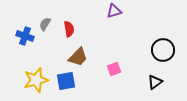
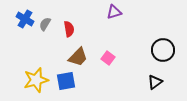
purple triangle: moved 1 px down
blue cross: moved 17 px up; rotated 12 degrees clockwise
pink square: moved 6 px left, 11 px up; rotated 32 degrees counterclockwise
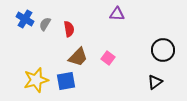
purple triangle: moved 3 px right, 2 px down; rotated 21 degrees clockwise
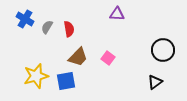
gray semicircle: moved 2 px right, 3 px down
yellow star: moved 4 px up
